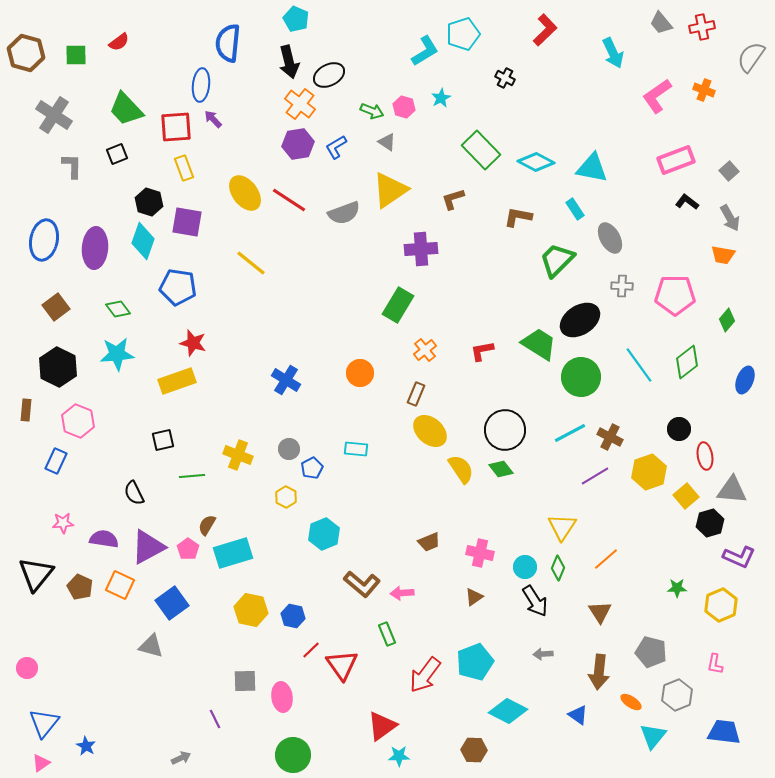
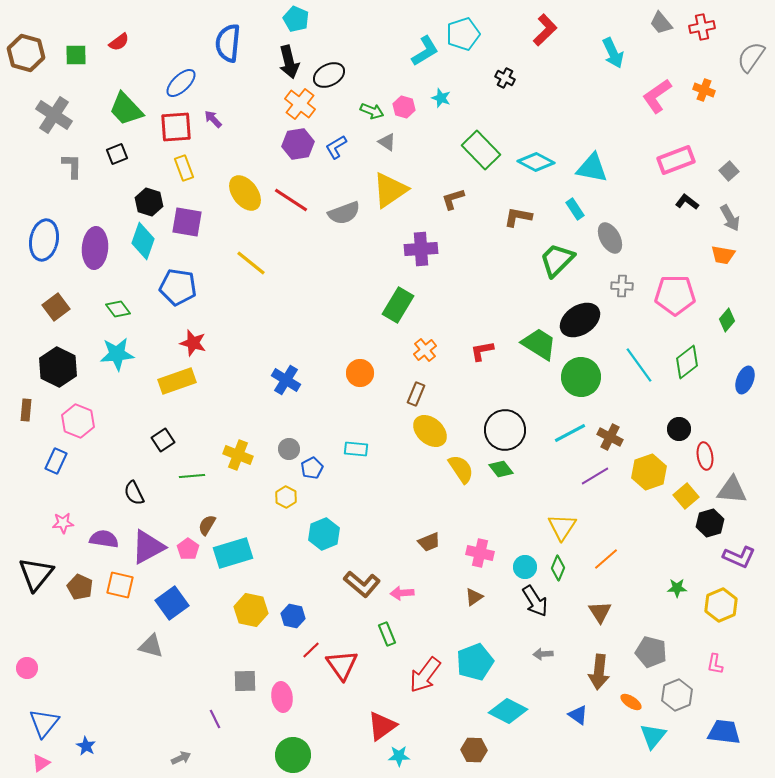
blue ellipse at (201, 85): moved 20 px left, 2 px up; rotated 40 degrees clockwise
cyan star at (441, 98): rotated 24 degrees counterclockwise
red line at (289, 200): moved 2 px right
black square at (163, 440): rotated 20 degrees counterclockwise
orange square at (120, 585): rotated 12 degrees counterclockwise
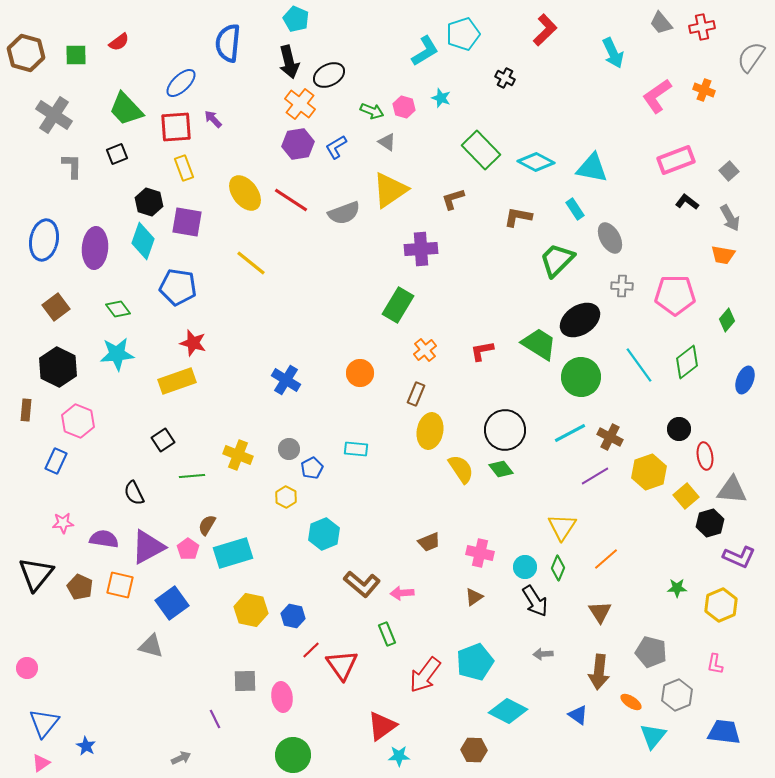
yellow ellipse at (430, 431): rotated 60 degrees clockwise
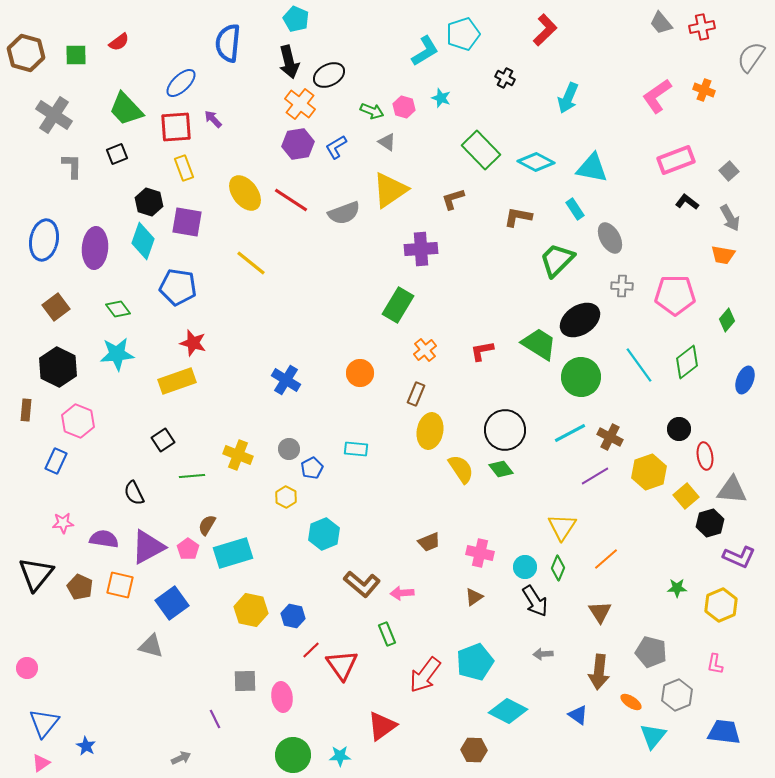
cyan arrow at (613, 53): moved 45 px left, 45 px down; rotated 48 degrees clockwise
cyan star at (399, 756): moved 59 px left
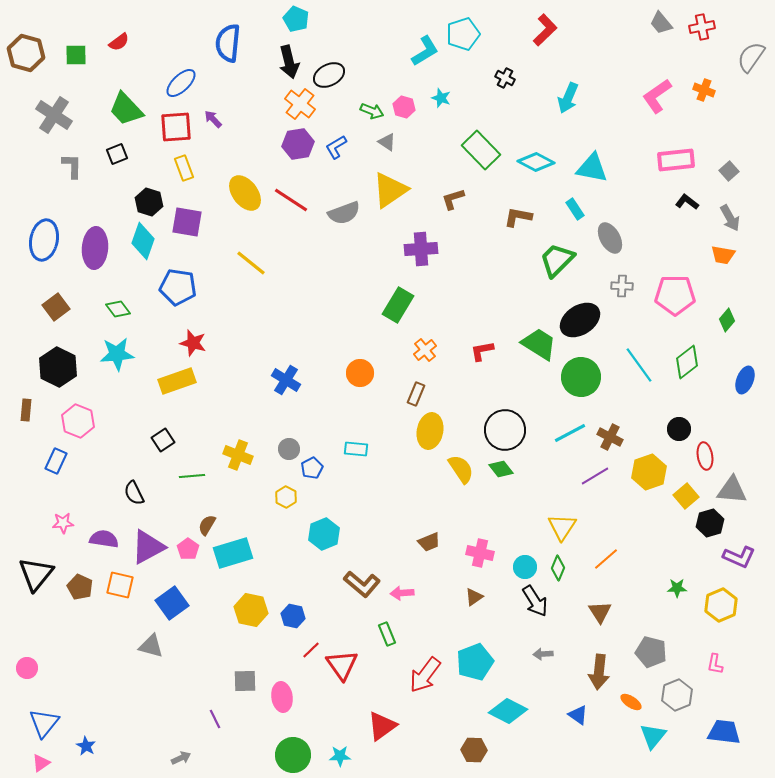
pink rectangle at (676, 160): rotated 15 degrees clockwise
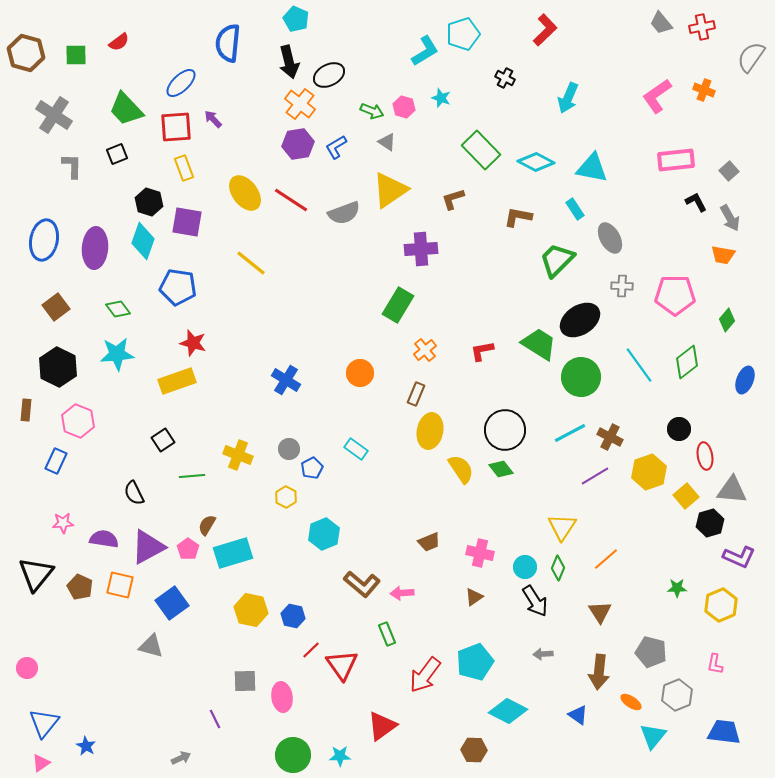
black L-shape at (687, 202): moved 9 px right; rotated 25 degrees clockwise
cyan rectangle at (356, 449): rotated 30 degrees clockwise
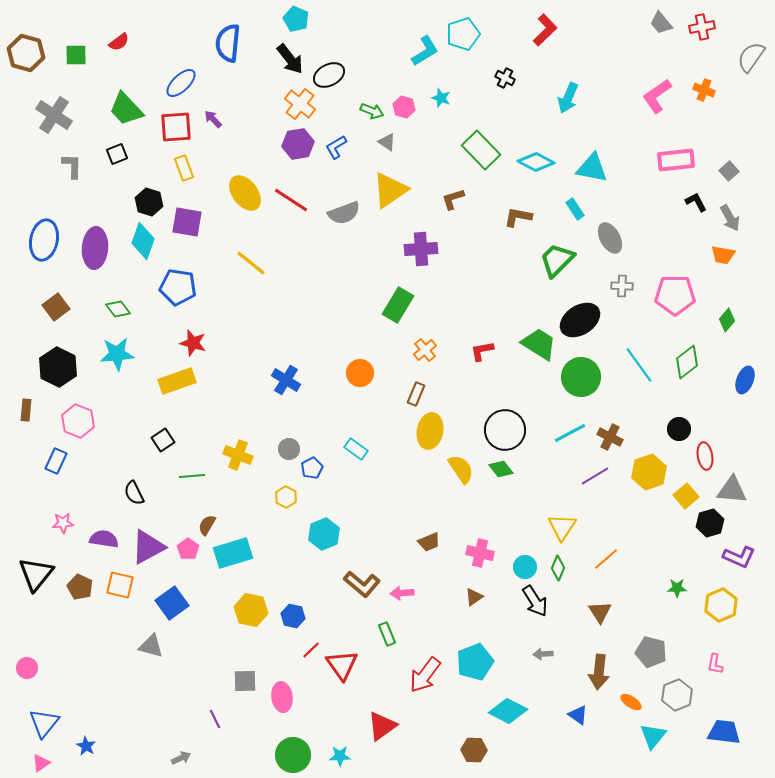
black arrow at (289, 62): moved 1 px right, 3 px up; rotated 24 degrees counterclockwise
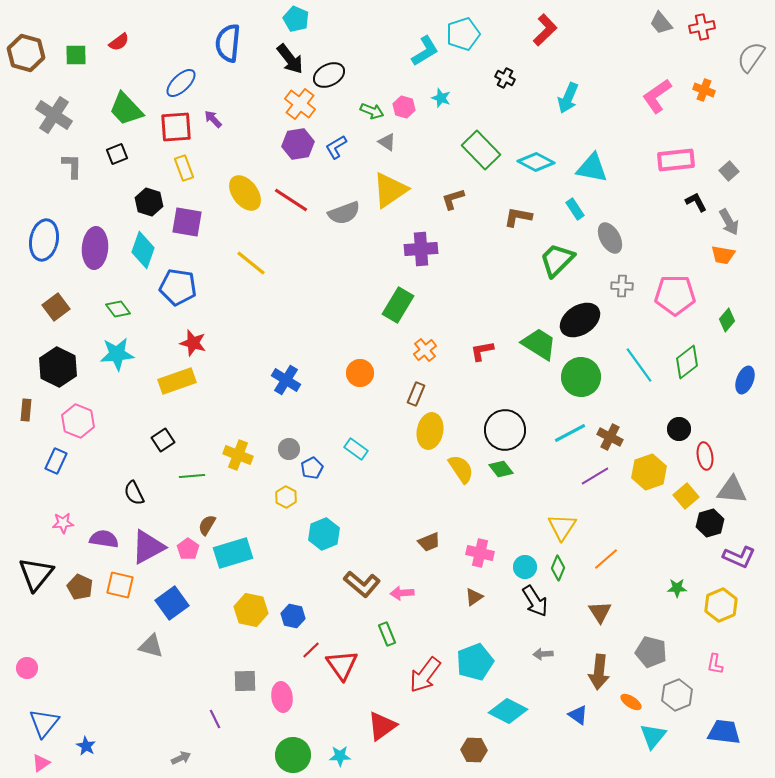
gray arrow at (730, 218): moved 1 px left, 4 px down
cyan diamond at (143, 241): moved 9 px down
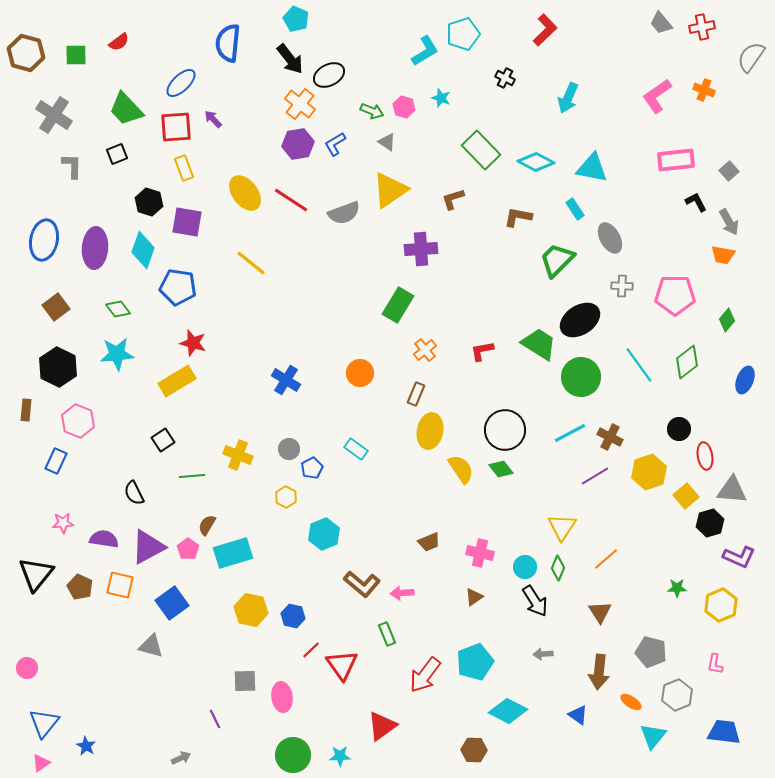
blue L-shape at (336, 147): moved 1 px left, 3 px up
yellow rectangle at (177, 381): rotated 12 degrees counterclockwise
